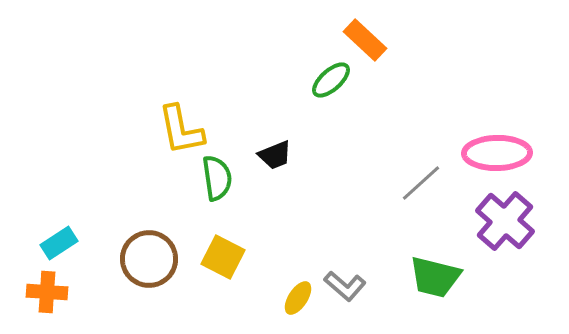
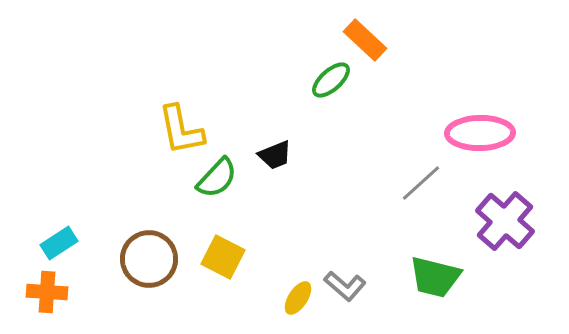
pink ellipse: moved 17 px left, 20 px up
green semicircle: rotated 51 degrees clockwise
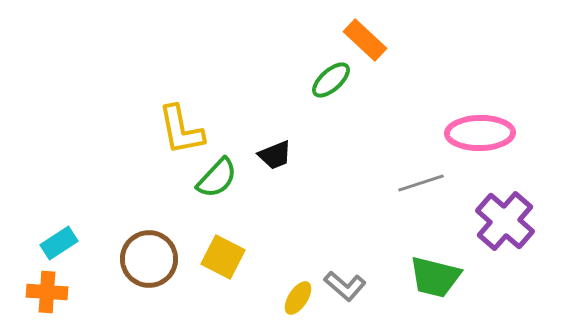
gray line: rotated 24 degrees clockwise
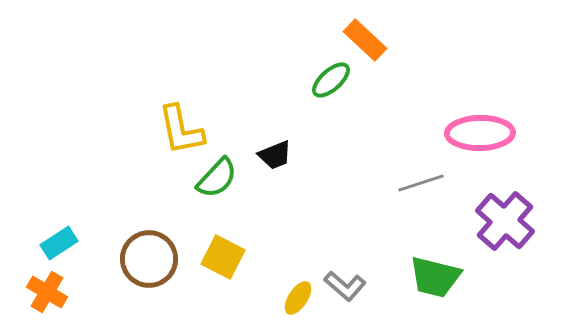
orange cross: rotated 27 degrees clockwise
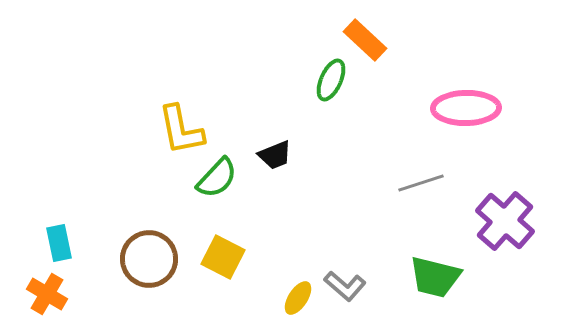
green ellipse: rotated 24 degrees counterclockwise
pink ellipse: moved 14 px left, 25 px up
cyan rectangle: rotated 69 degrees counterclockwise
orange cross: moved 2 px down
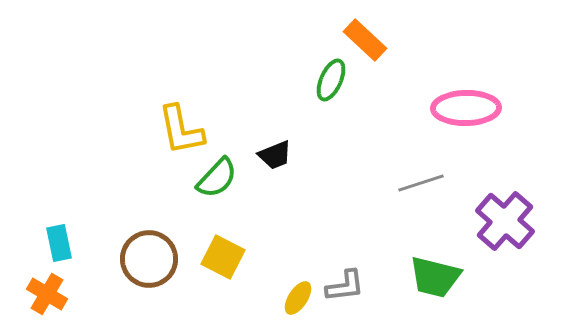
gray L-shape: rotated 48 degrees counterclockwise
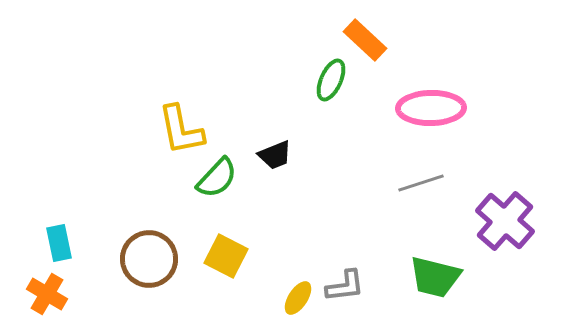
pink ellipse: moved 35 px left
yellow square: moved 3 px right, 1 px up
